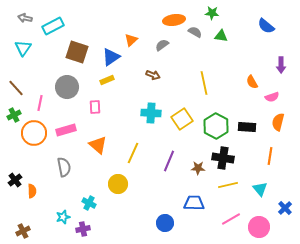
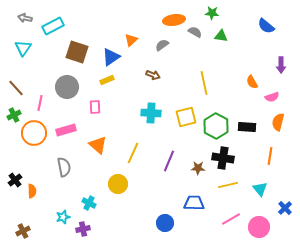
yellow square at (182, 119): moved 4 px right, 2 px up; rotated 20 degrees clockwise
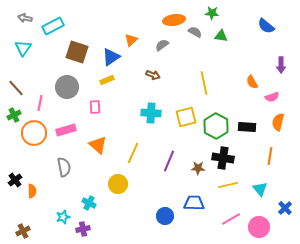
blue circle at (165, 223): moved 7 px up
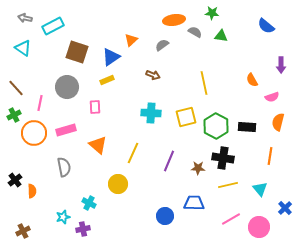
cyan triangle at (23, 48): rotated 30 degrees counterclockwise
orange semicircle at (252, 82): moved 2 px up
